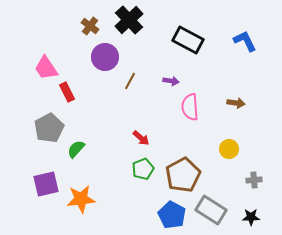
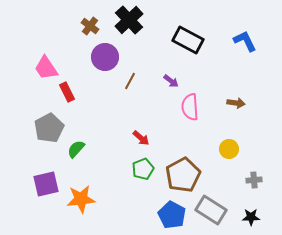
purple arrow: rotated 28 degrees clockwise
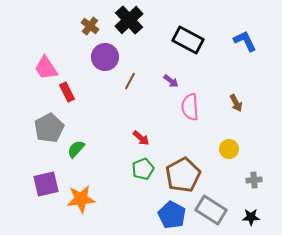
brown arrow: rotated 54 degrees clockwise
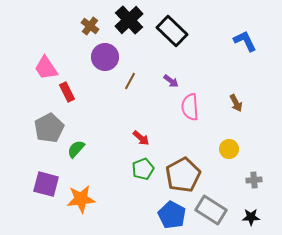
black rectangle: moved 16 px left, 9 px up; rotated 16 degrees clockwise
purple square: rotated 28 degrees clockwise
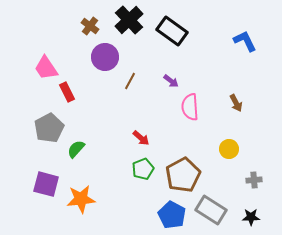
black rectangle: rotated 8 degrees counterclockwise
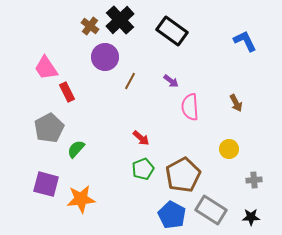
black cross: moved 9 px left
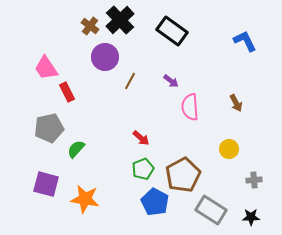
gray pentagon: rotated 16 degrees clockwise
orange star: moved 4 px right; rotated 16 degrees clockwise
blue pentagon: moved 17 px left, 13 px up
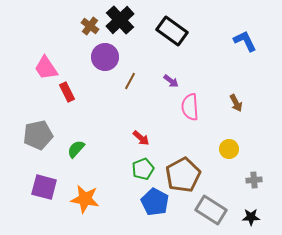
gray pentagon: moved 11 px left, 7 px down
purple square: moved 2 px left, 3 px down
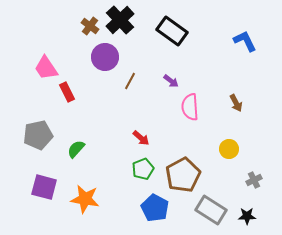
gray cross: rotated 21 degrees counterclockwise
blue pentagon: moved 6 px down
black star: moved 4 px left, 1 px up
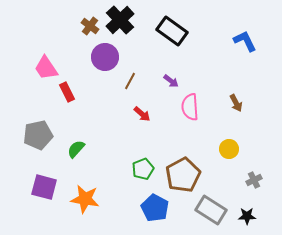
red arrow: moved 1 px right, 24 px up
